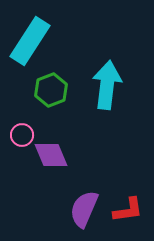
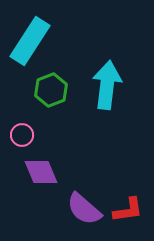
purple diamond: moved 10 px left, 17 px down
purple semicircle: rotated 72 degrees counterclockwise
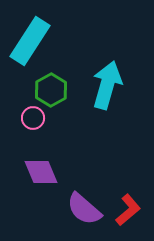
cyan arrow: rotated 9 degrees clockwise
green hexagon: rotated 8 degrees counterclockwise
pink circle: moved 11 px right, 17 px up
red L-shape: rotated 32 degrees counterclockwise
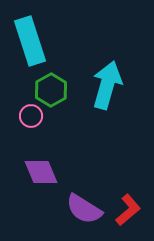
cyan rectangle: rotated 51 degrees counterclockwise
pink circle: moved 2 px left, 2 px up
purple semicircle: rotated 9 degrees counterclockwise
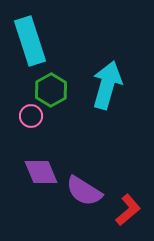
purple semicircle: moved 18 px up
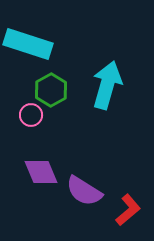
cyan rectangle: moved 2 px left, 3 px down; rotated 54 degrees counterclockwise
pink circle: moved 1 px up
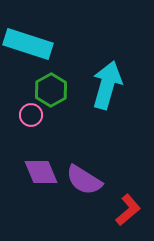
purple semicircle: moved 11 px up
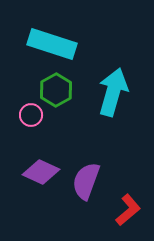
cyan rectangle: moved 24 px right
cyan arrow: moved 6 px right, 7 px down
green hexagon: moved 5 px right
purple diamond: rotated 42 degrees counterclockwise
purple semicircle: moved 2 px right, 1 px down; rotated 78 degrees clockwise
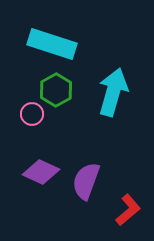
pink circle: moved 1 px right, 1 px up
